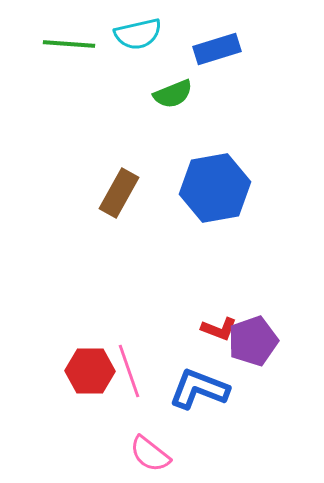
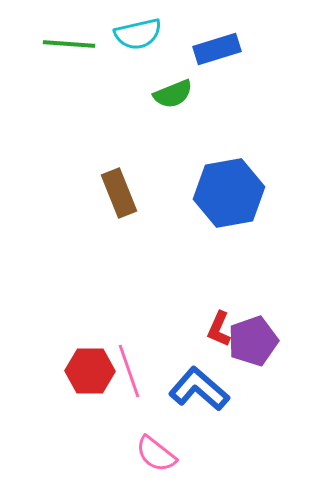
blue hexagon: moved 14 px right, 5 px down
brown rectangle: rotated 51 degrees counterclockwise
red L-shape: rotated 93 degrees clockwise
blue L-shape: rotated 20 degrees clockwise
pink semicircle: moved 6 px right
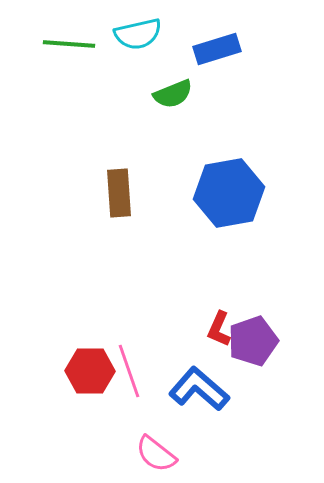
brown rectangle: rotated 18 degrees clockwise
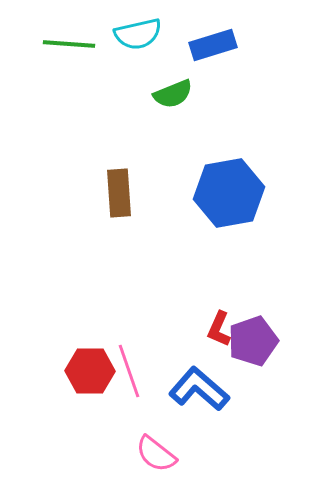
blue rectangle: moved 4 px left, 4 px up
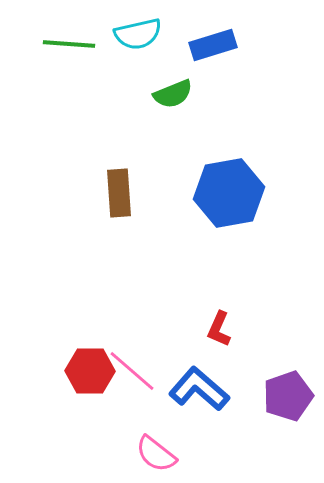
purple pentagon: moved 35 px right, 55 px down
pink line: moved 3 px right; rotated 30 degrees counterclockwise
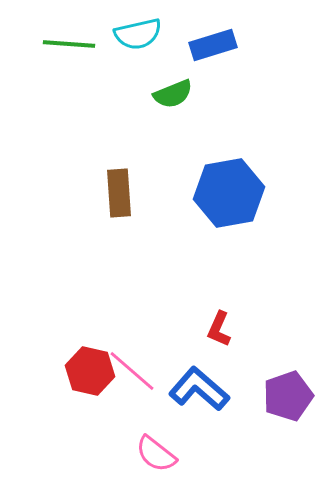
red hexagon: rotated 12 degrees clockwise
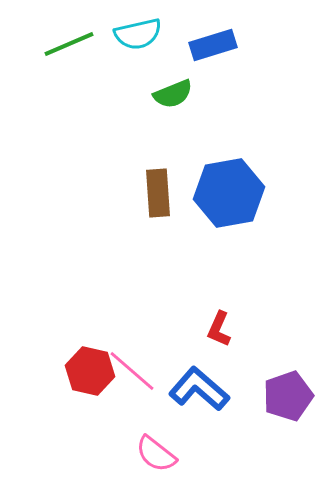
green line: rotated 27 degrees counterclockwise
brown rectangle: moved 39 px right
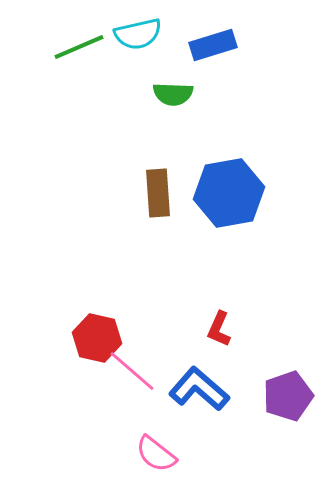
green line: moved 10 px right, 3 px down
green semicircle: rotated 24 degrees clockwise
red hexagon: moved 7 px right, 33 px up
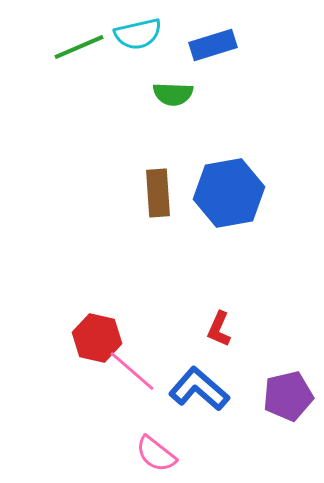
purple pentagon: rotated 6 degrees clockwise
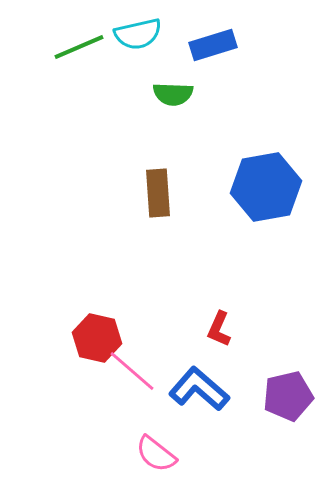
blue hexagon: moved 37 px right, 6 px up
